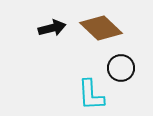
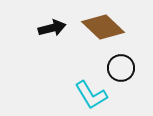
brown diamond: moved 2 px right, 1 px up
cyan L-shape: rotated 28 degrees counterclockwise
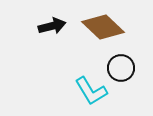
black arrow: moved 2 px up
cyan L-shape: moved 4 px up
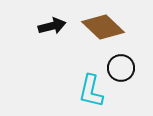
cyan L-shape: rotated 44 degrees clockwise
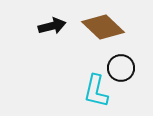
cyan L-shape: moved 5 px right
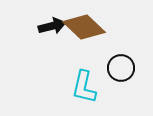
brown diamond: moved 19 px left
cyan L-shape: moved 12 px left, 4 px up
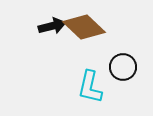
black circle: moved 2 px right, 1 px up
cyan L-shape: moved 6 px right
